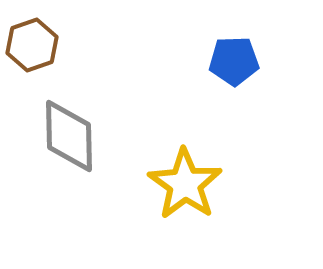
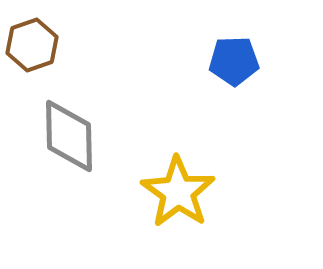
yellow star: moved 7 px left, 8 px down
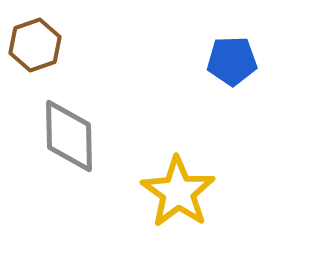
brown hexagon: moved 3 px right
blue pentagon: moved 2 px left
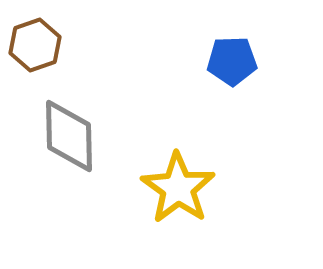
yellow star: moved 4 px up
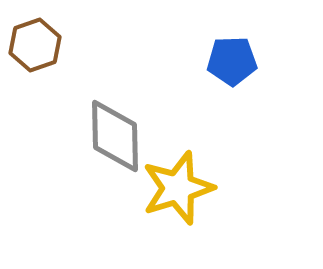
gray diamond: moved 46 px right
yellow star: rotated 20 degrees clockwise
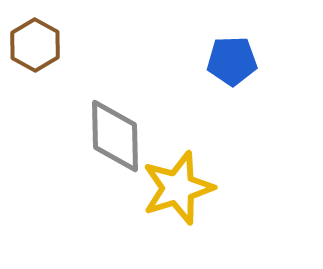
brown hexagon: rotated 12 degrees counterclockwise
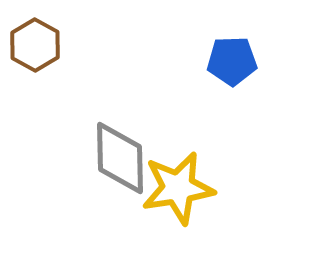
gray diamond: moved 5 px right, 22 px down
yellow star: rotated 8 degrees clockwise
